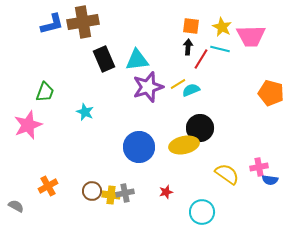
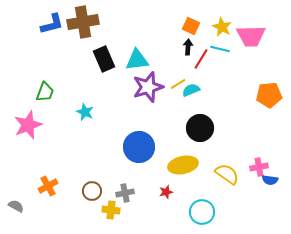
orange square: rotated 18 degrees clockwise
orange pentagon: moved 2 px left, 2 px down; rotated 20 degrees counterclockwise
yellow ellipse: moved 1 px left, 20 px down
yellow cross: moved 15 px down
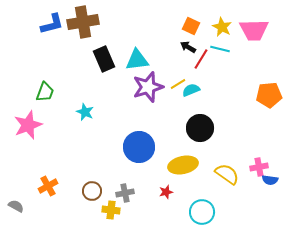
pink trapezoid: moved 3 px right, 6 px up
black arrow: rotated 63 degrees counterclockwise
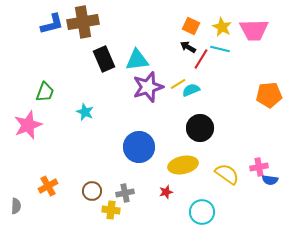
gray semicircle: rotated 63 degrees clockwise
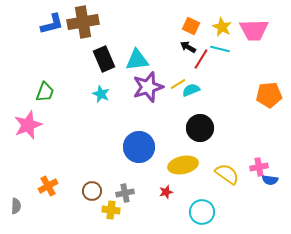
cyan star: moved 16 px right, 18 px up
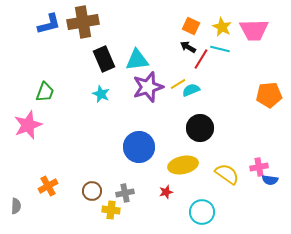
blue L-shape: moved 3 px left
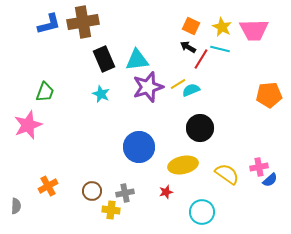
blue semicircle: rotated 49 degrees counterclockwise
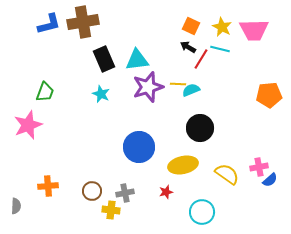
yellow line: rotated 35 degrees clockwise
orange cross: rotated 24 degrees clockwise
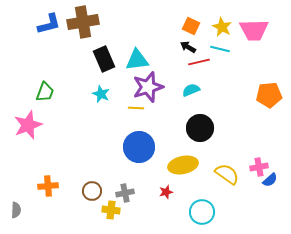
red line: moved 2 px left, 3 px down; rotated 45 degrees clockwise
yellow line: moved 42 px left, 24 px down
gray semicircle: moved 4 px down
